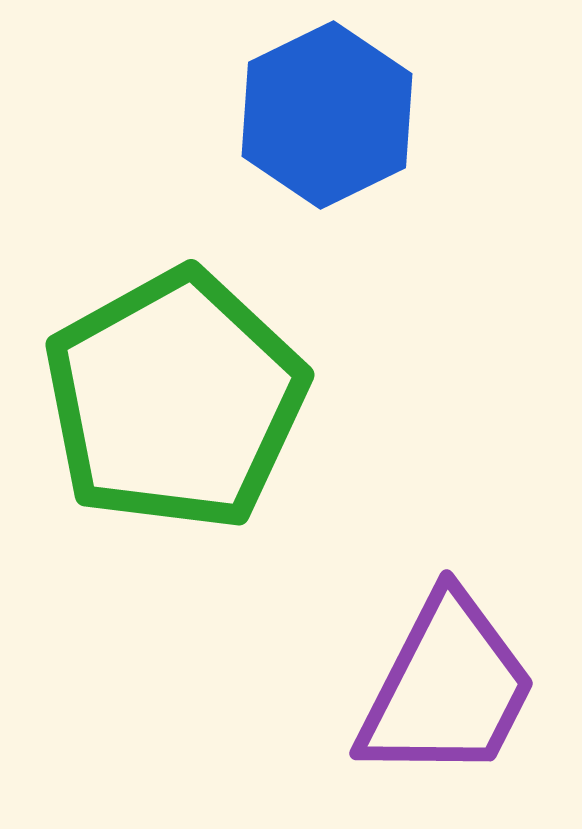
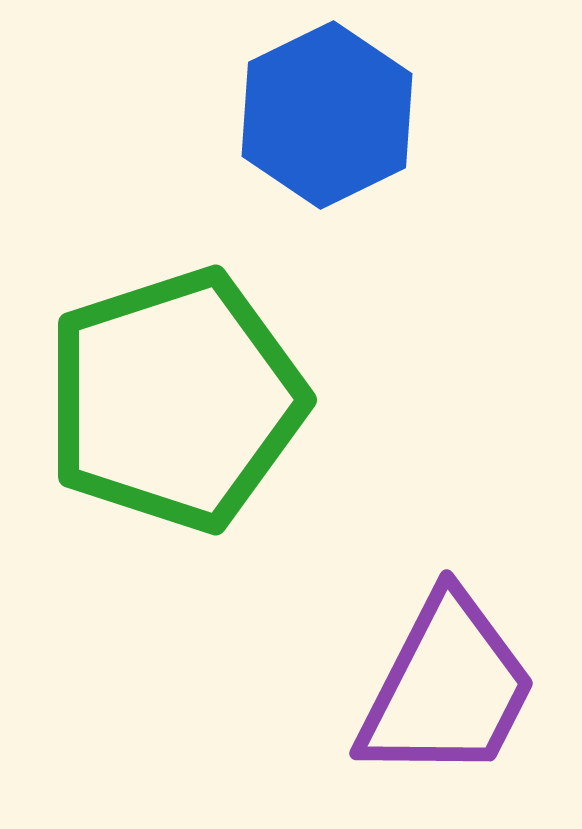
green pentagon: rotated 11 degrees clockwise
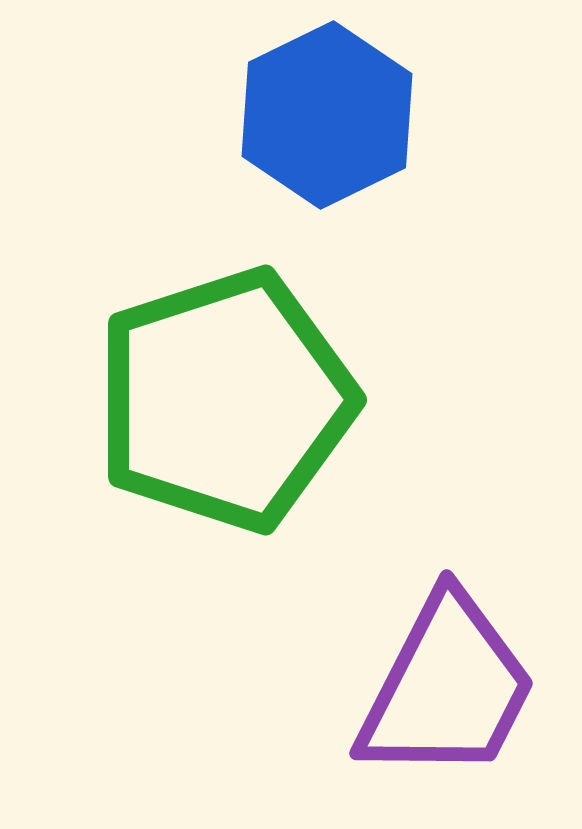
green pentagon: moved 50 px right
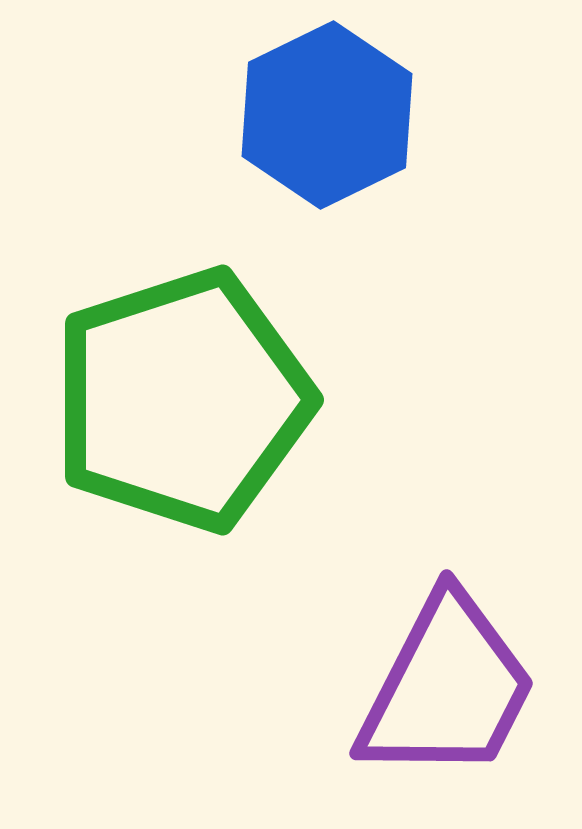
green pentagon: moved 43 px left
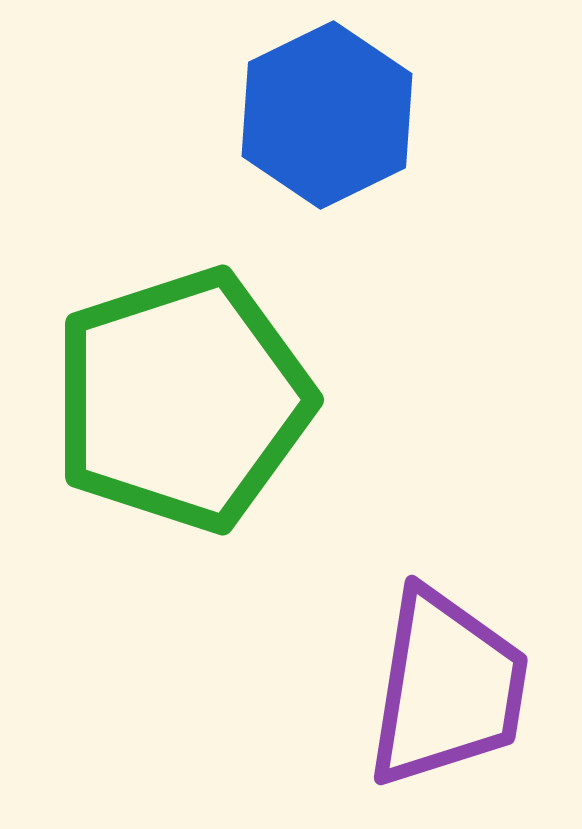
purple trapezoid: rotated 18 degrees counterclockwise
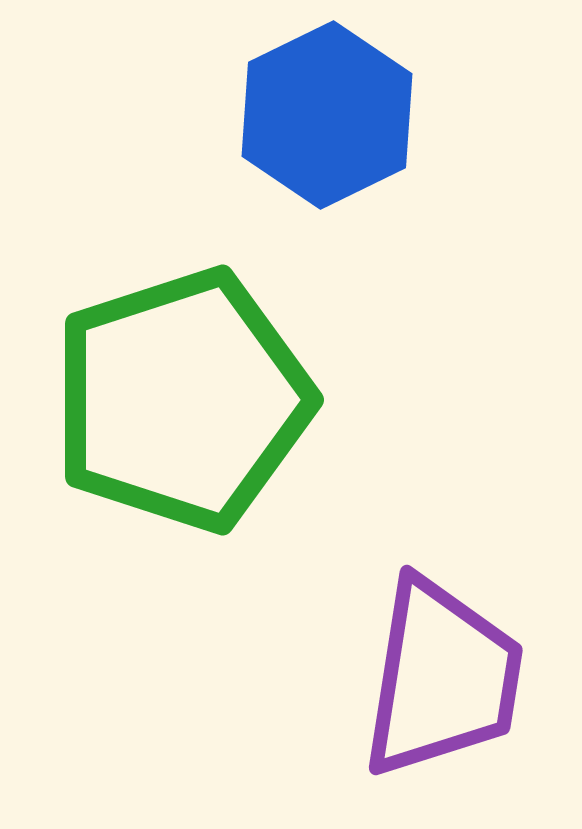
purple trapezoid: moved 5 px left, 10 px up
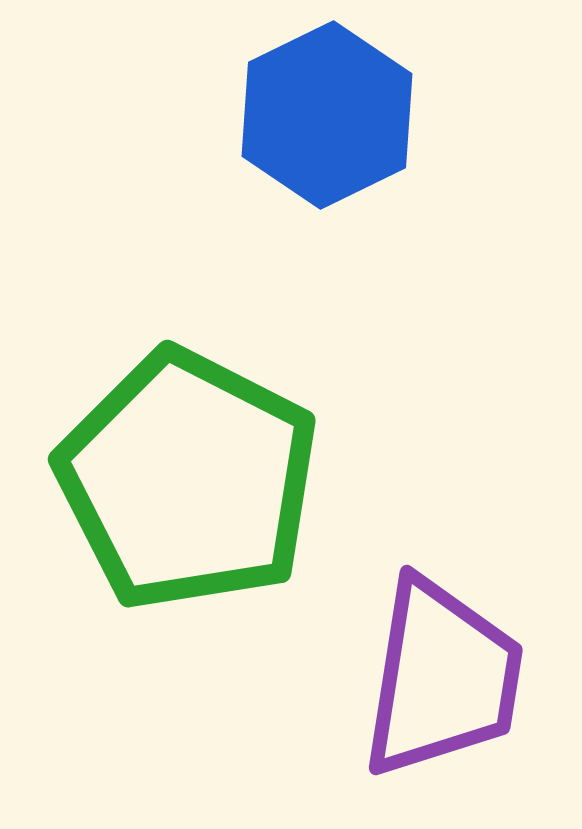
green pentagon: moved 6 px right, 80 px down; rotated 27 degrees counterclockwise
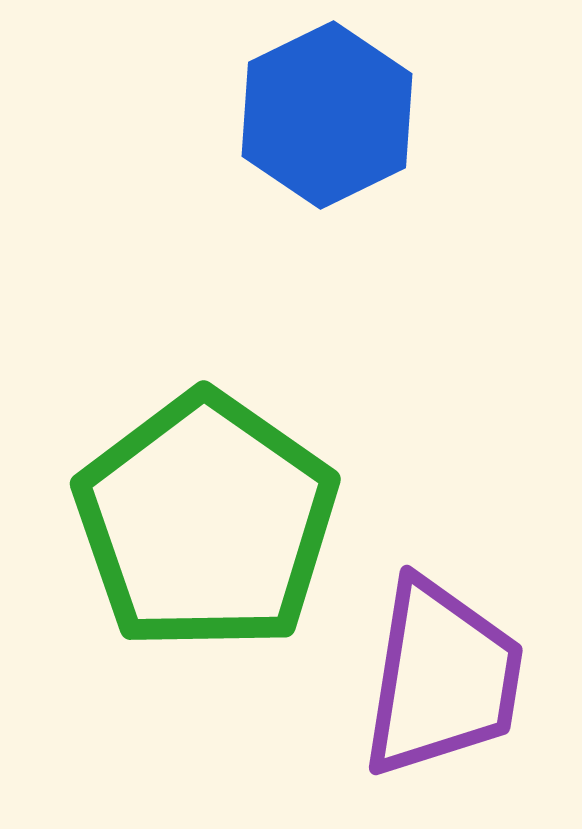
green pentagon: moved 18 px right, 42 px down; rotated 8 degrees clockwise
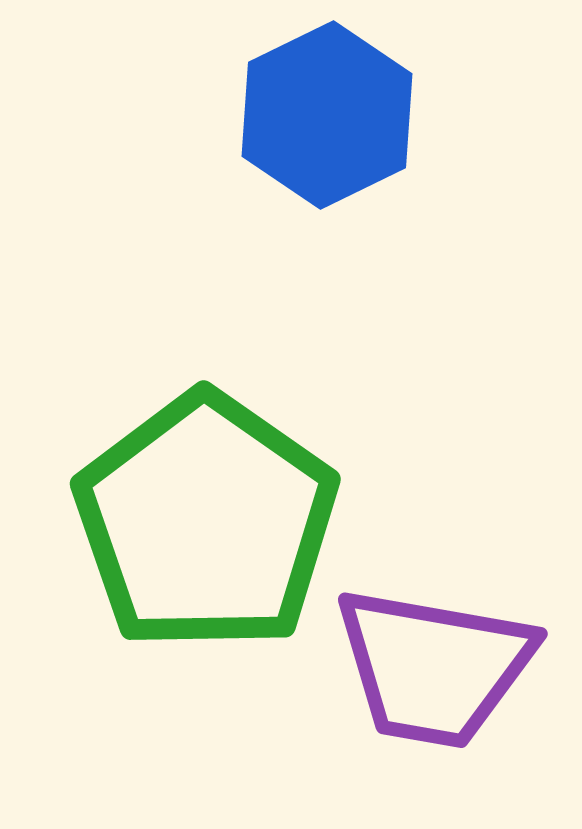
purple trapezoid: moved 8 px left, 11 px up; rotated 91 degrees clockwise
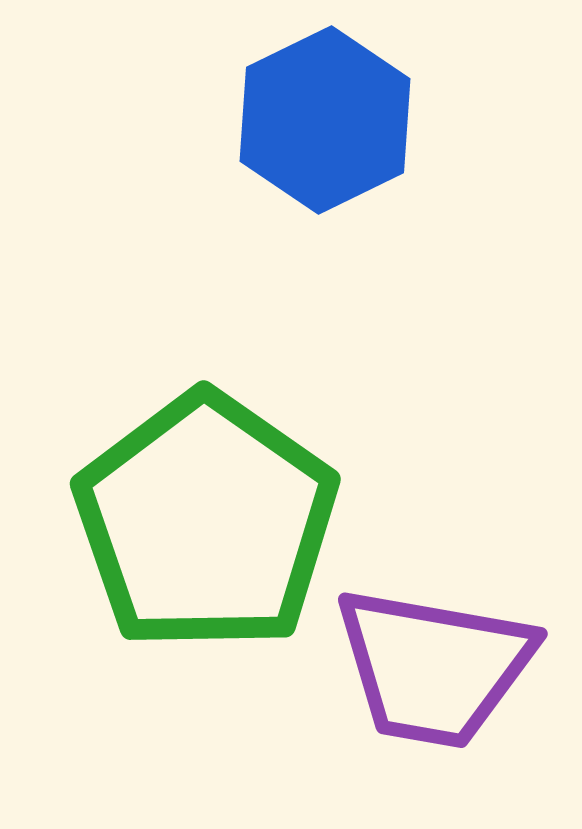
blue hexagon: moved 2 px left, 5 px down
